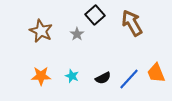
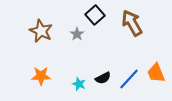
cyan star: moved 7 px right, 8 px down
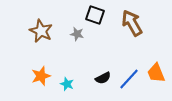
black square: rotated 30 degrees counterclockwise
gray star: rotated 24 degrees counterclockwise
orange star: rotated 18 degrees counterclockwise
cyan star: moved 12 px left
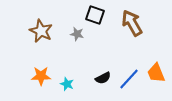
orange star: rotated 18 degrees clockwise
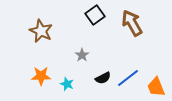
black square: rotated 36 degrees clockwise
gray star: moved 5 px right, 21 px down; rotated 24 degrees clockwise
orange trapezoid: moved 14 px down
blue line: moved 1 px left, 1 px up; rotated 10 degrees clockwise
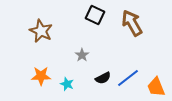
black square: rotated 30 degrees counterclockwise
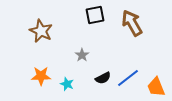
black square: rotated 36 degrees counterclockwise
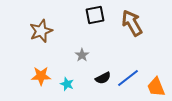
brown star: rotated 25 degrees clockwise
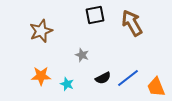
gray star: rotated 16 degrees counterclockwise
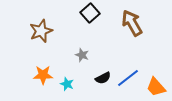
black square: moved 5 px left, 2 px up; rotated 30 degrees counterclockwise
orange star: moved 2 px right, 1 px up
orange trapezoid: rotated 20 degrees counterclockwise
